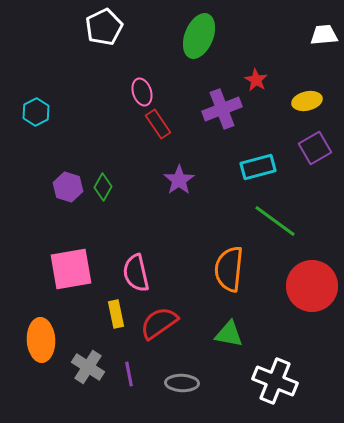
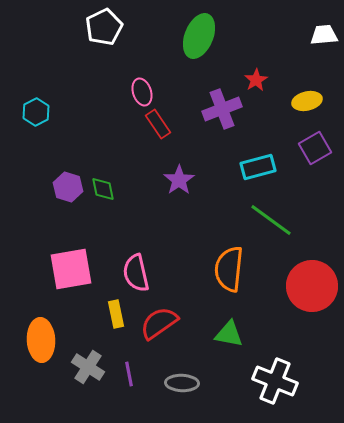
red star: rotated 10 degrees clockwise
green diamond: moved 2 px down; rotated 40 degrees counterclockwise
green line: moved 4 px left, 1 px up
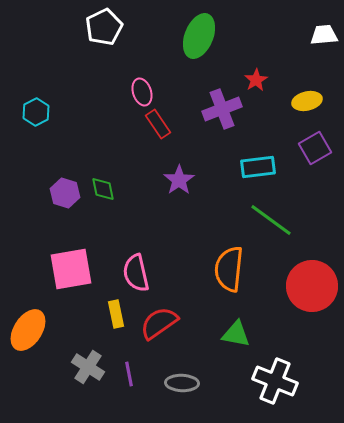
cyan rectangle: rotated 8 degrees clockwise
purple hexagon: moved 3 px left, 6 px down
green triangle: moved 7 px right
orange ellipse: moved 13 px left, 10 px up; rotated 36 degrees clockwise
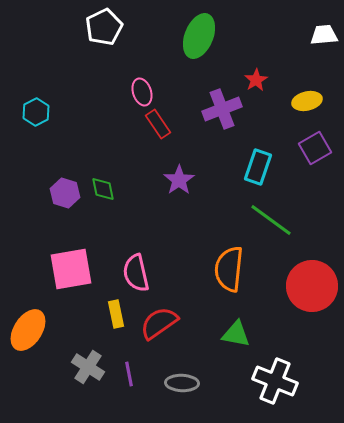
cyan rectangle: rotated 64 degrees counterclockwise
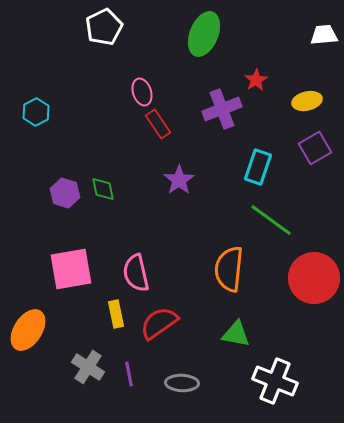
green ellipse: moved 5 px right, 2 px up
red circle: moved 2 px right, 8 px up
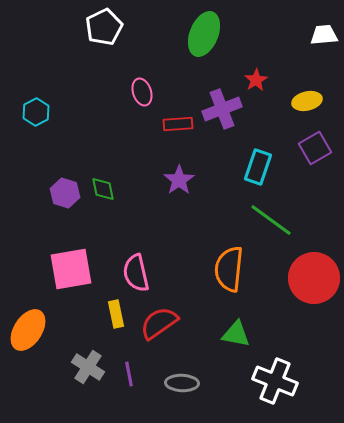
red rectangle: moved 20 px right; rotated 60 degrees counterclockwise
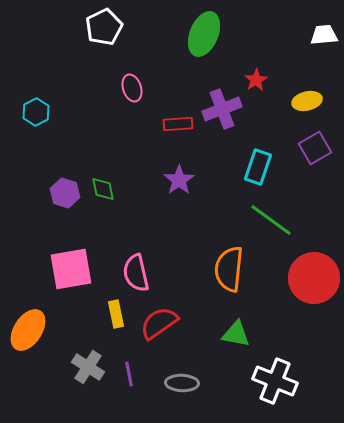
pink ellipse: moved 10 px left, 4 px up
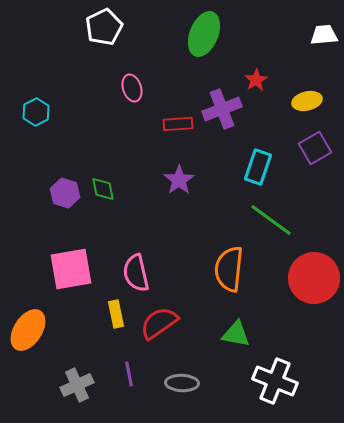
gray cross: moved 11 px left, 18 px down; rotated 32 degrees clockwise
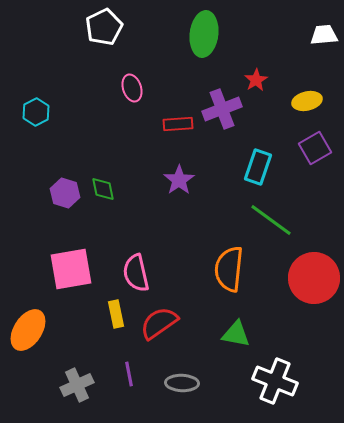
green ellipse: rotated 15 degrees counterclockwise
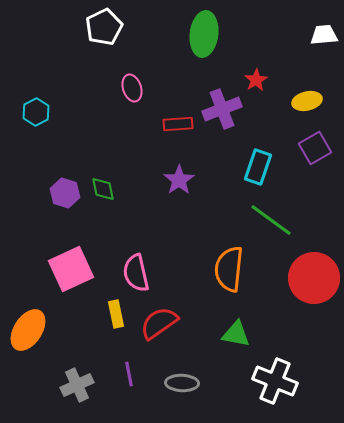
pink square: rotated 15 degrees counterclockwise
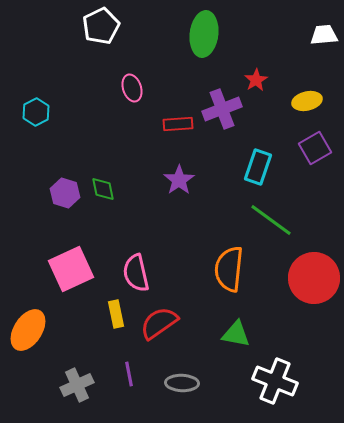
white pentagon: moved 3 px left, 1 px up
